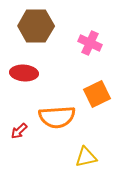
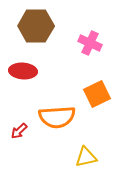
red ellipse: moved 1 px left, 2 px up
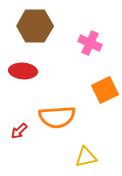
brown hexagon: moved 1 px left
orange square: moved 8 px right, 4 px up
